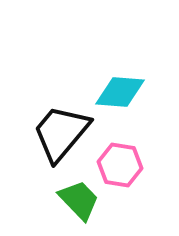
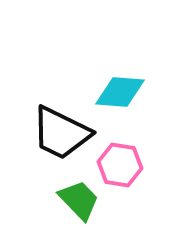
black trapezoid: rotated 104 degrees counterclockwise
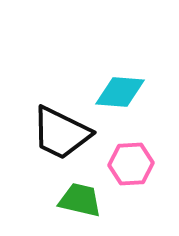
pink hexagon: moved 11 px right, 1 px up; rotated 12 degrees counterclockwise
green trapezoid: moved 1 px right; rotated 33 degrees counterclockwise
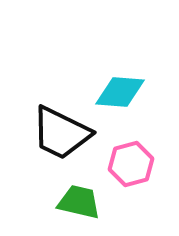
pink hexagon: rotated 12 degrees counterclockwise
green trapezoid: moved 1 px left, 2 px down
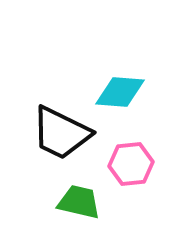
pink hexagon: rotated 9 degrees clockwise
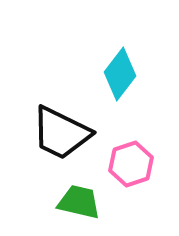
cyan diamond: moved 18 px up; rotated 57 degrees counterclockwise
pink hexagon: rotated 12 degrees counterclockwise
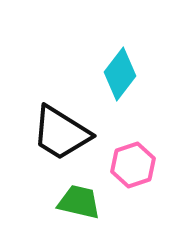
black trapezoid: rotated 6 degrees clockwise
pink hexagon: moved 2 px right, 1 px down
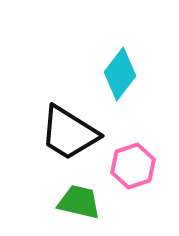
black trapezoid: moved 8 px right
pink hexagon: moved 1 px down
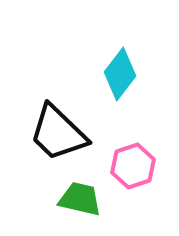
black trapezoid: moved 11 px left; rotated 12 degrees clockwise
green trapezoid: moved 1 px right, 3 px up
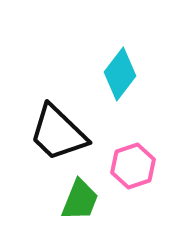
green trapezoid: moved 1 px down; rotated 99 degrees clockwise
